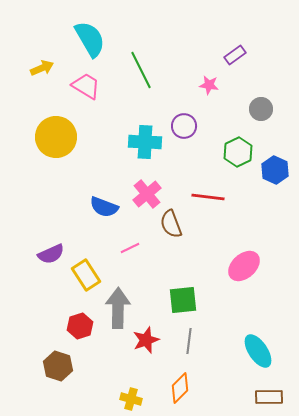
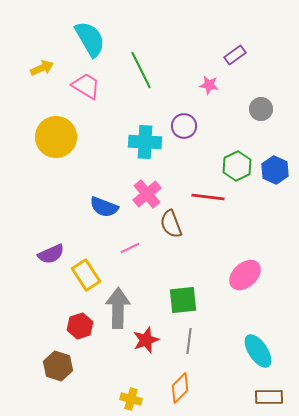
green hexagon: moved 1 px left, 14 px down
pink ellipse: moved 1 px right, 9 px down
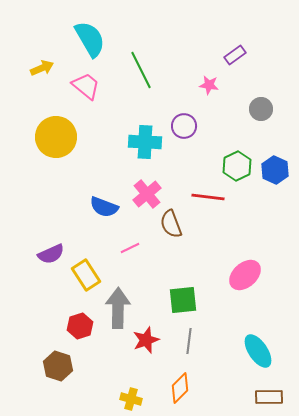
pink trapezoid: rotated 8 degrees clockwise
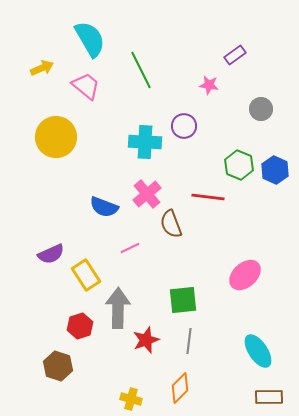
green hexagon: moved 2 px right, 1 px up; rotated 12 degrees counterclockwise
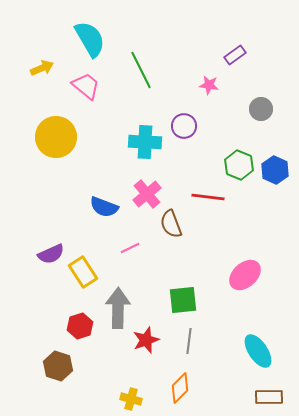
yellow rectangle: moved 3 px left, 3 px up
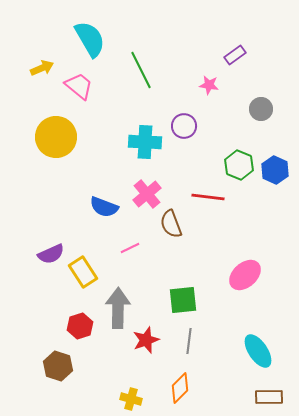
pink trapezoid: moved 7 px left
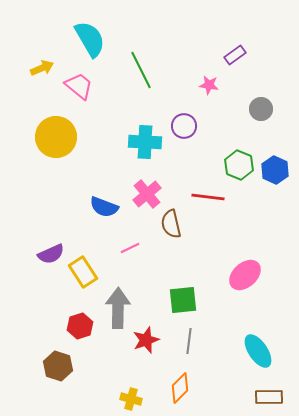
brown semicircle: rotated 8 degrees clockwise
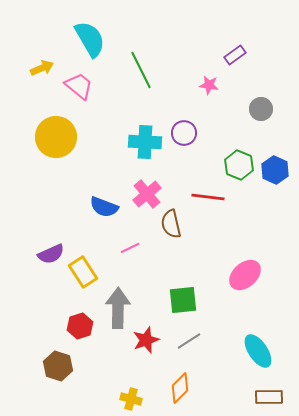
purple circle: moved 7 px down
gray line: rotated 50 degrees clockwise
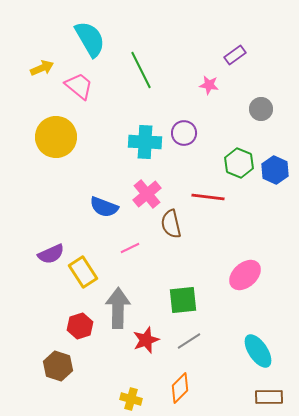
green hexagon: moved 2 px up
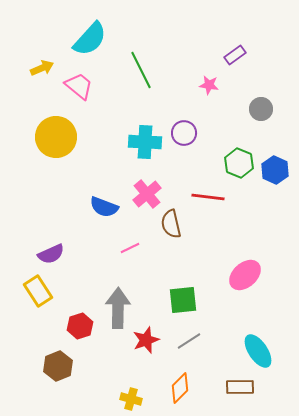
cyan semicircle: rotated 72 degrees clockwise
yellow rectangle: moved 45 px left, 19 px down
brown hexagon: rotated 20 degrees clockwise
brown rectangle: moved 29 px left, 10 px up
